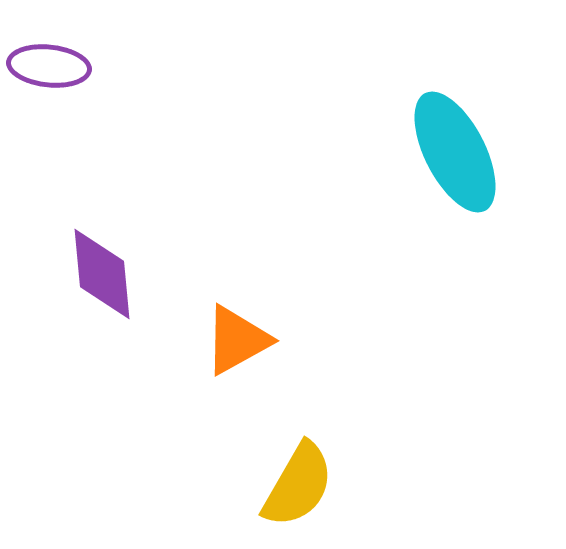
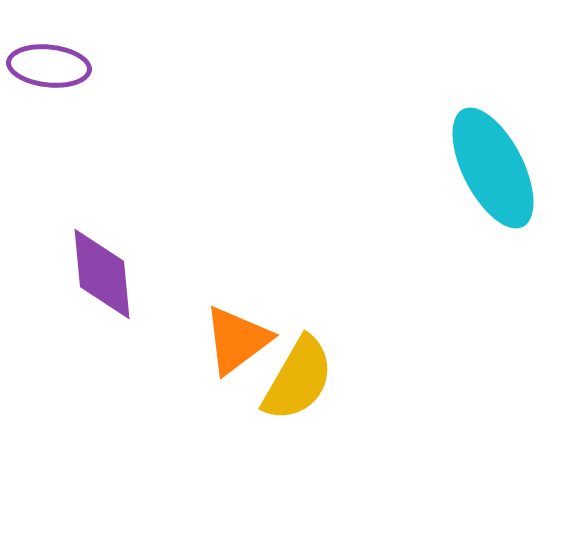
cyan ellipse: moved 38 px right, 16 px down
orange triangle: rotated 8 degrees counterclockwise
yellow semicircle: moved 106 px up
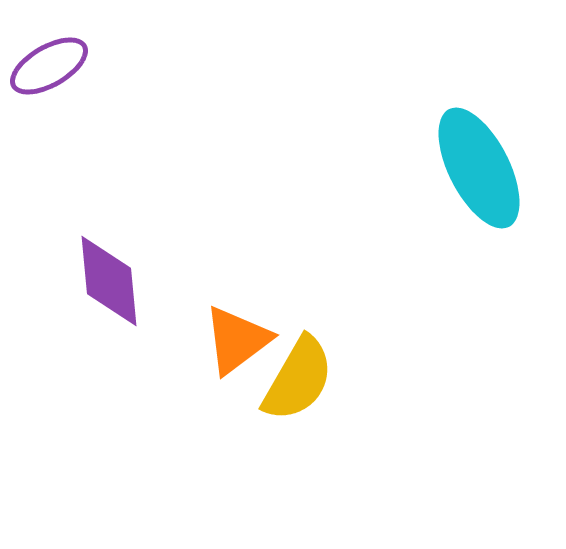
purple ellipse: rotated 36 degrees counterclockwise
cyan ellipse: moved 14 px left
purple diamond: moved 7 px right, 7 px down
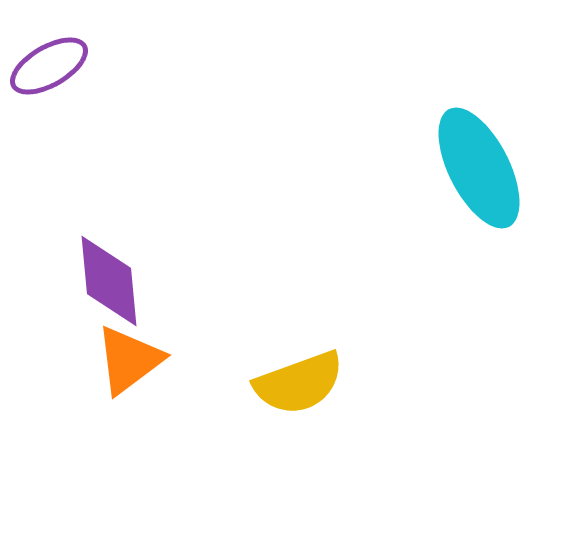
orange triangle: moved 108 px left, 20 px down
yellow semicircle: moved 1 px right, 4 px down; rotated 40 degrees clockwise
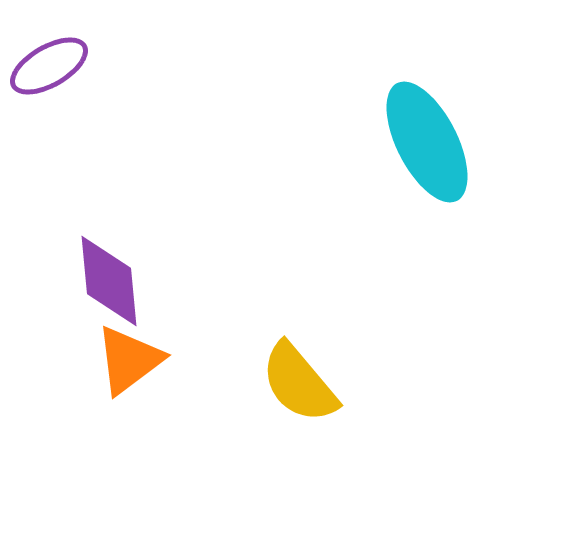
cyan ellipse: moved 52 px left, 26 px up
yellow semicircle: rotated 70 degrees clockwise
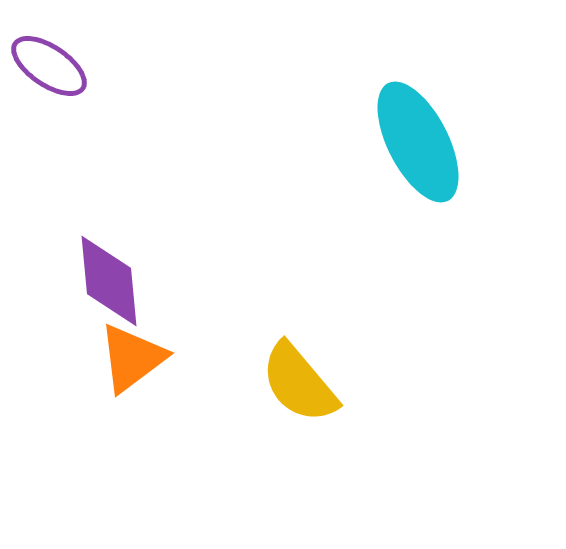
purple ellipse: rotated 64 degrees clockwise
cyan ellipse: moved 9 px left
orange triangle: moved 3 px right, 2 px up
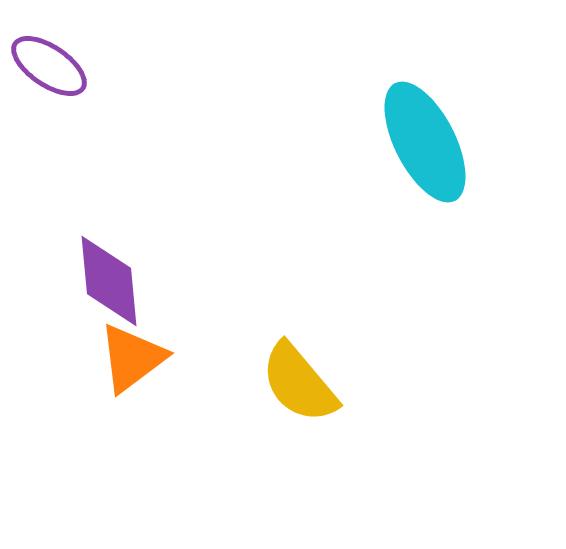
cyan ellipse: moved 7 px right
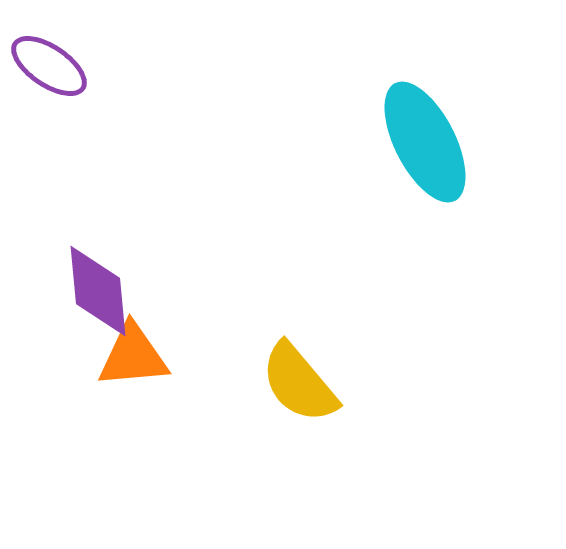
purple diamond: moved 11 px left, 10 px down
orange triangle: moved 1 px right, 2 px up; rotated 32 degrees clockwise
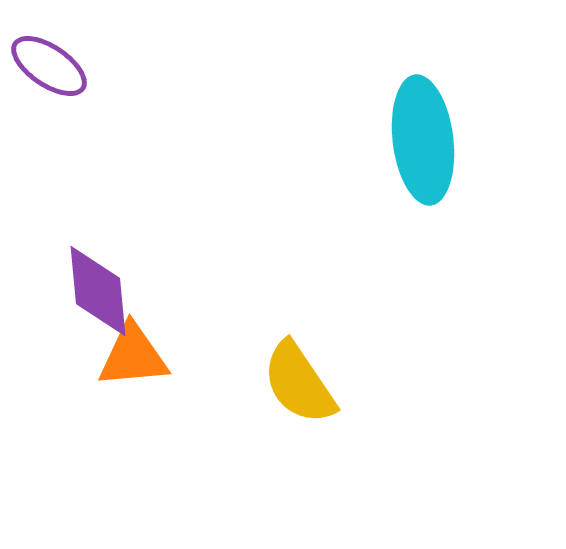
cyan ellipse: moved 2 px left, 2 px up; rotated 20 degrees clockwise
yellow semicircle: rotated 6 degrees clockwise
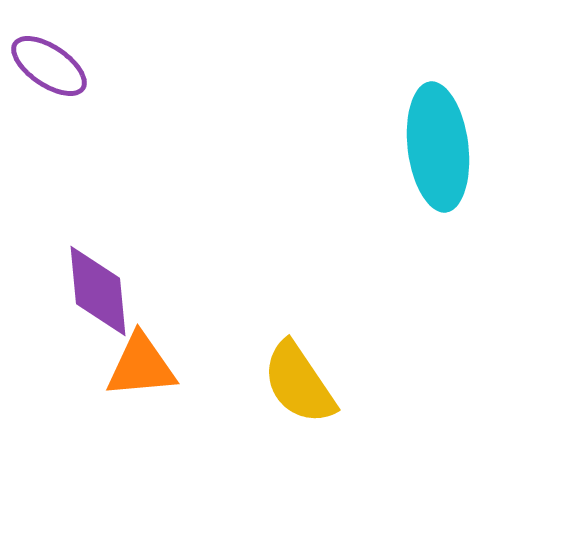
cyan ellipse: moved 15 px right, 7 px down
orange triangle: moved 8 px right, 10 px down
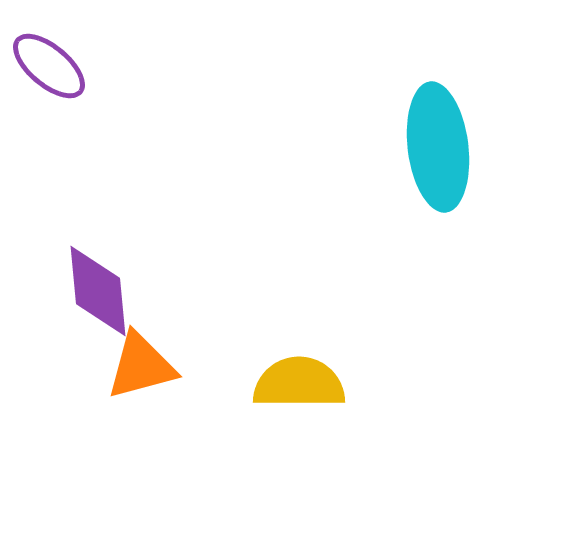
purple ellipse: rotated 6 degrees clockwise
orange triangle: rotated 10 degrees counterclockwise
yellow semicircle: rotated 124 degrees clockwise
